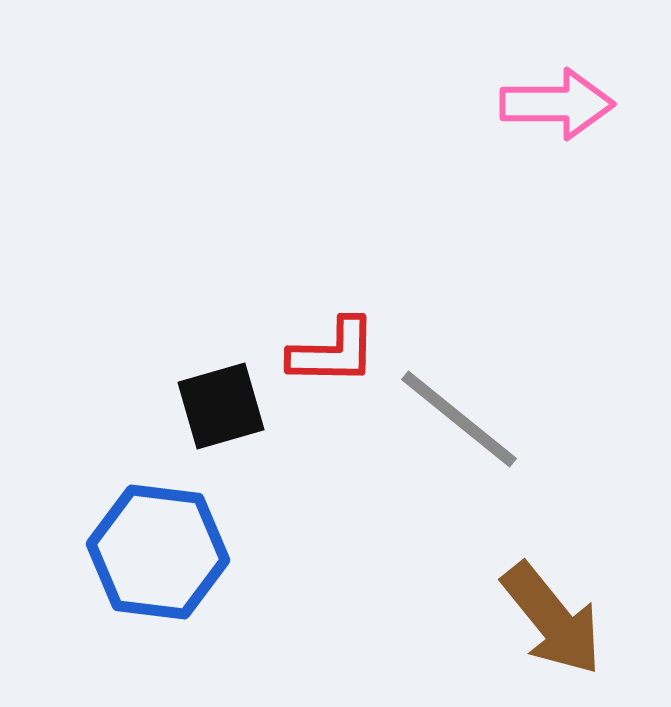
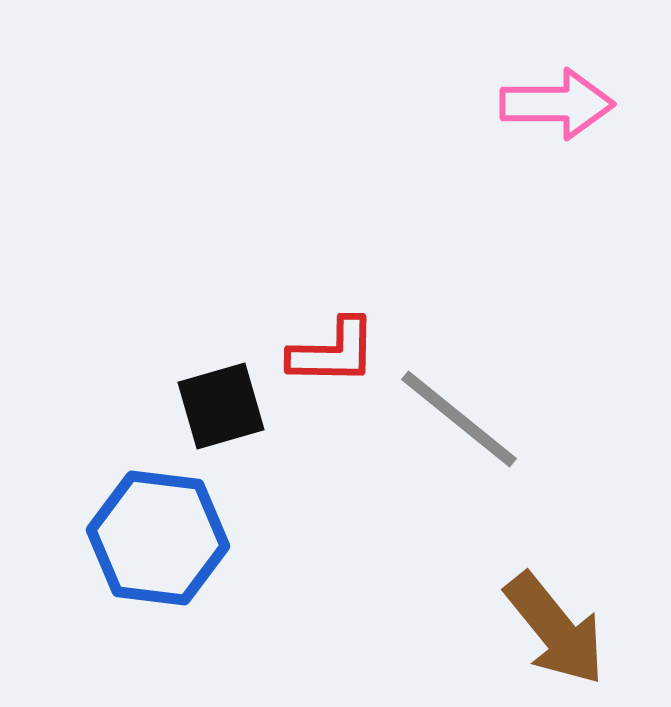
blue hexagon: moved 14 px up
brown arrow: moved 3 px right, 10 px down
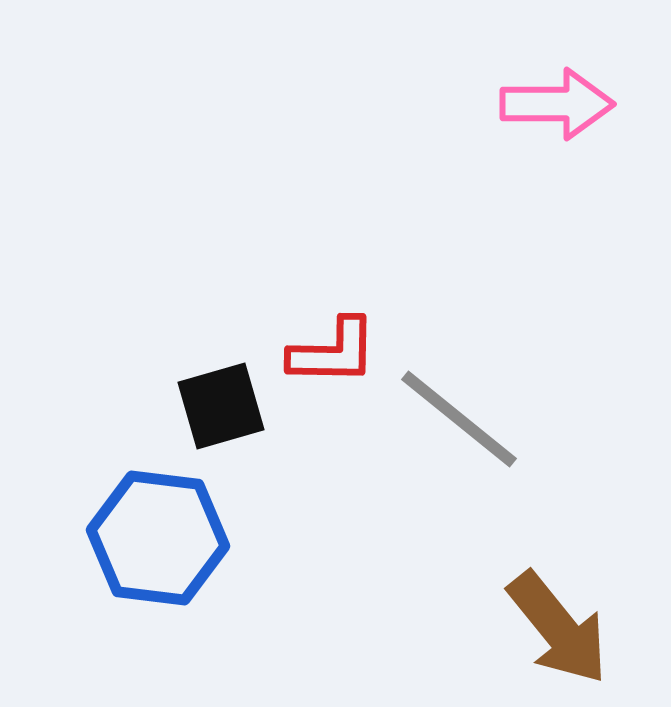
brown arrow: moved 3 px right, 1 px up
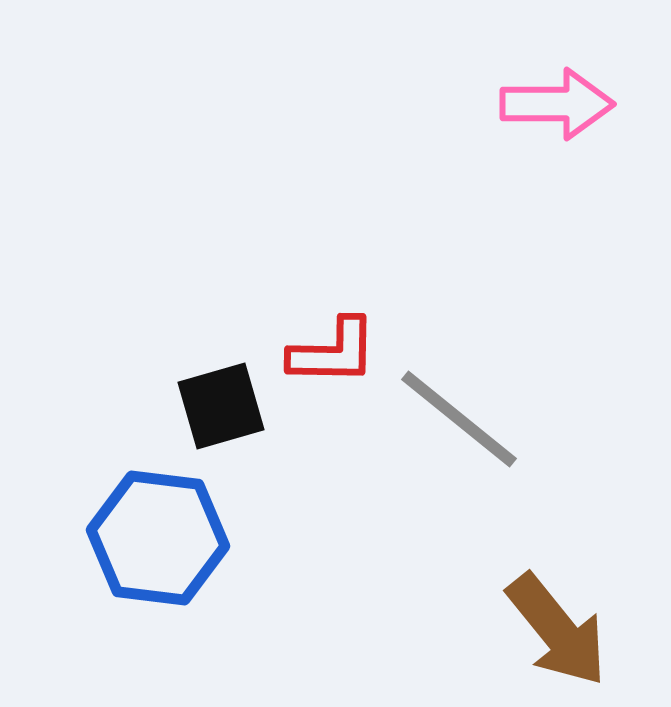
brown arrow: moved 1 px left, 2 px down
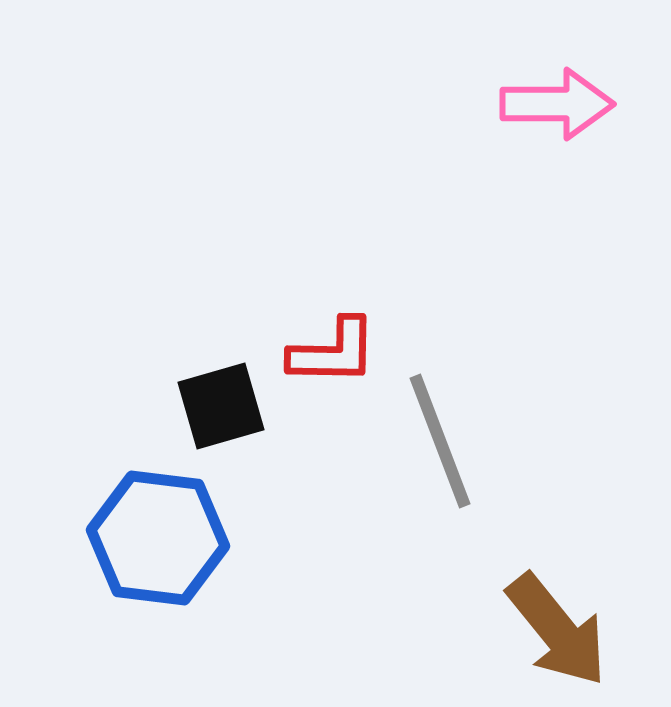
gray line: moved 19 px left, 22 px down; rotated 30 degrees clockwise
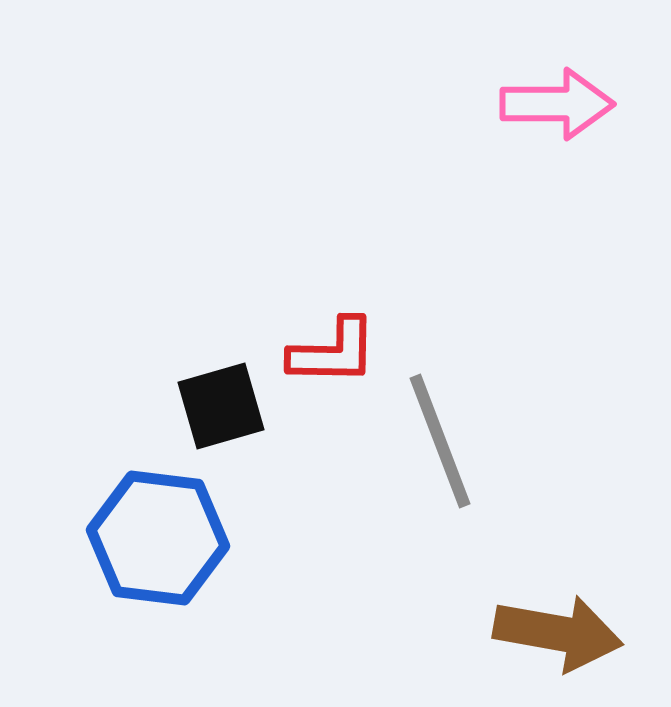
brown arrow: moved 1 px right, 3 px down; rotated 41 degrees counterclockwise
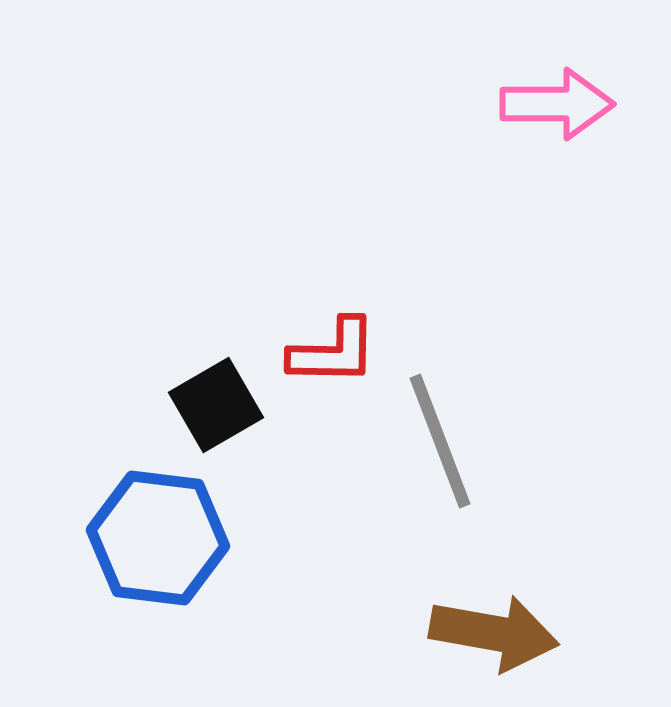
black square: moved 5 px left, 1 px up; rotated 14 degrees counterclockwise
brown arrow: moved 64 px left
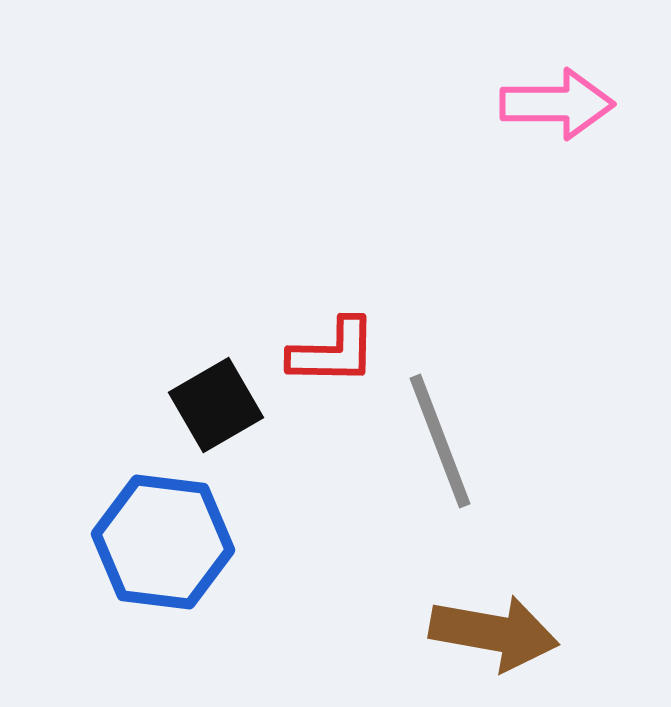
blue hexagon: moved 5 px right, 4 px down
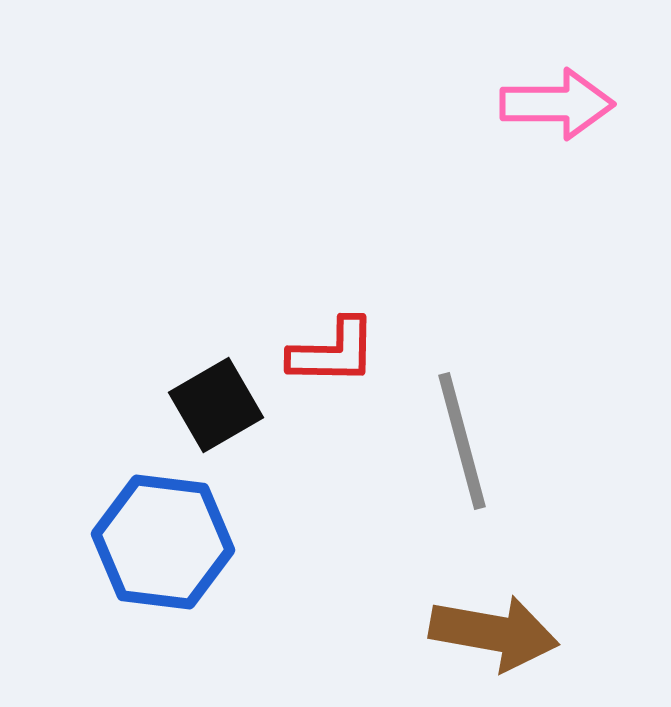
gray line: moved 22 px right; rotated 6 degrees clockwise
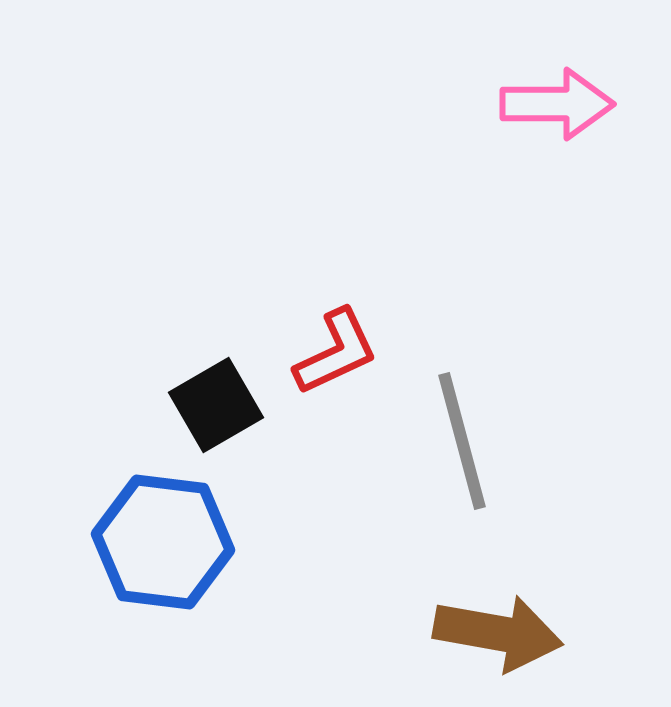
red L-shape: moved 3 px right; rotated 26 degrees counterclockwise
brown arrow: moved 4 px right
